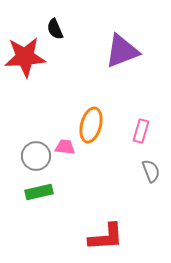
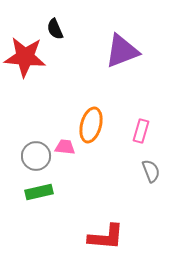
red star: rotated 9 degrees clockwise
red L-shape: rotated 9 degrees clockwise
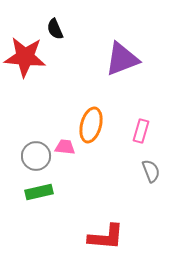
purple triangle: moved 8 px down
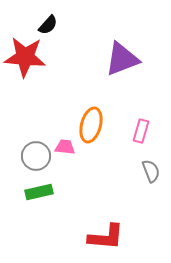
black semicircle: moved 7 px left, 4 px up; rotated 115 degrees counterclockwise
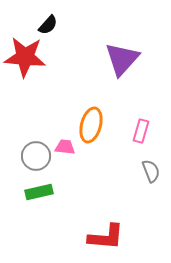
purple triangle: rotated 27 degrees counterclockwise
